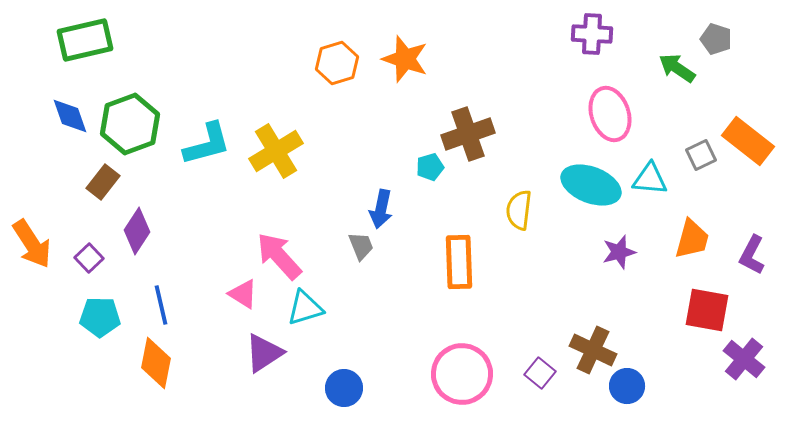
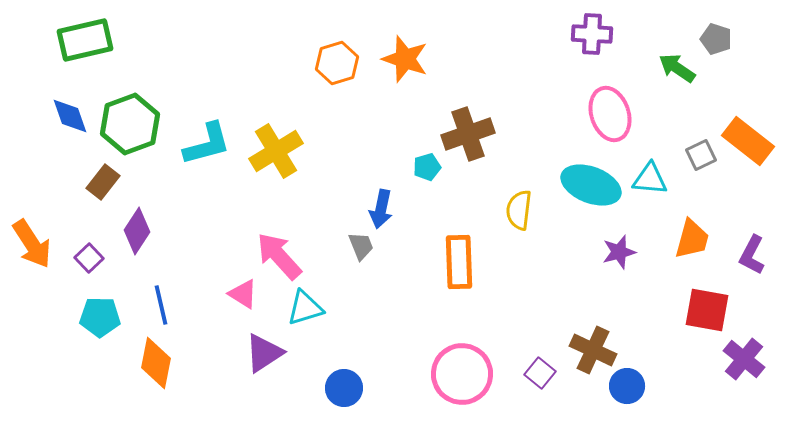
cyan pentagon at (430, 167): moved 3 px left
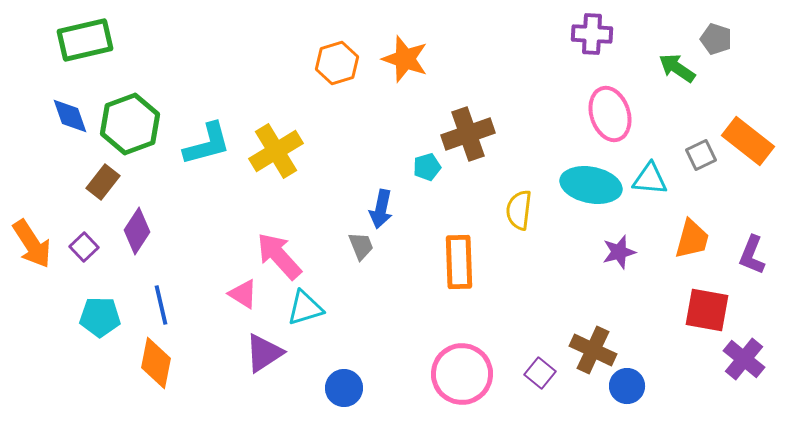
cyan ellipse at (591, 185): rotated 10 degrees counterclockwise
purple L-shape at (752, 255): rotated 6 degrees counterclockwise
purple square at (89, 258): moved 5 px left, 11 px up
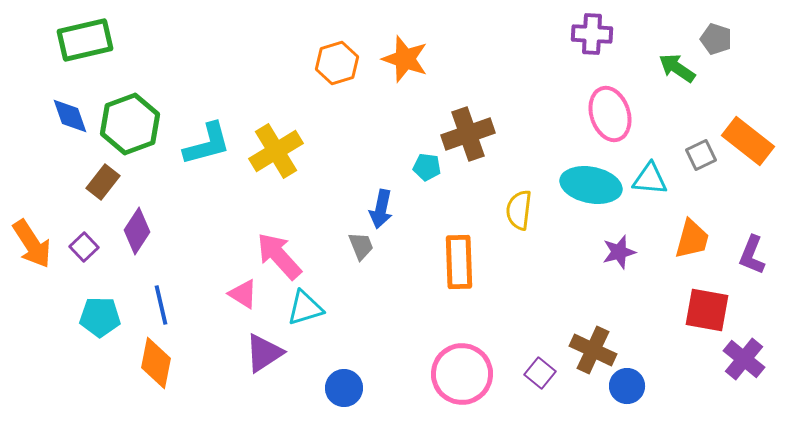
cyan pentagon at (427, 167): rotated 24 degrees clockwise
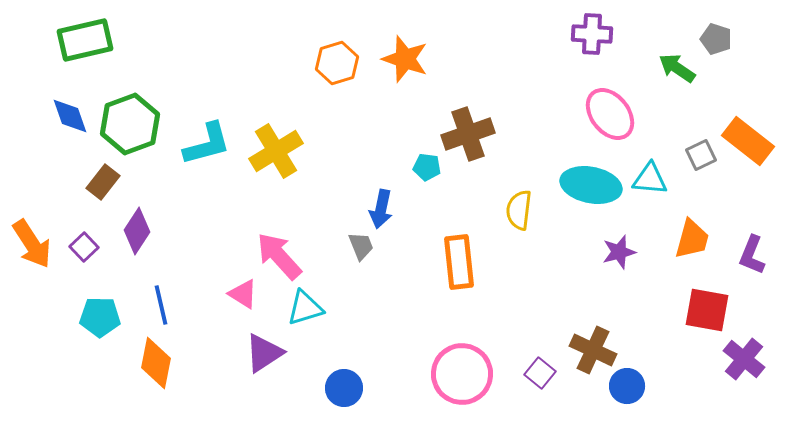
pink ellipse at (610, 114): rotated 20 degrees counterclockwise
orange rectangle at (459, 262): rotated 4 degrees counterclockwise
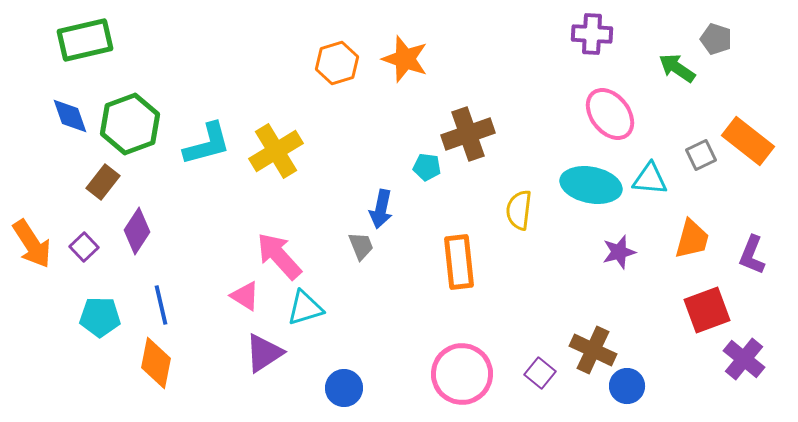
pink triangle at (243, 294): moved 2 px right, 2 px down
red square at (707, 310): rotated 30 degrees counterclockwise
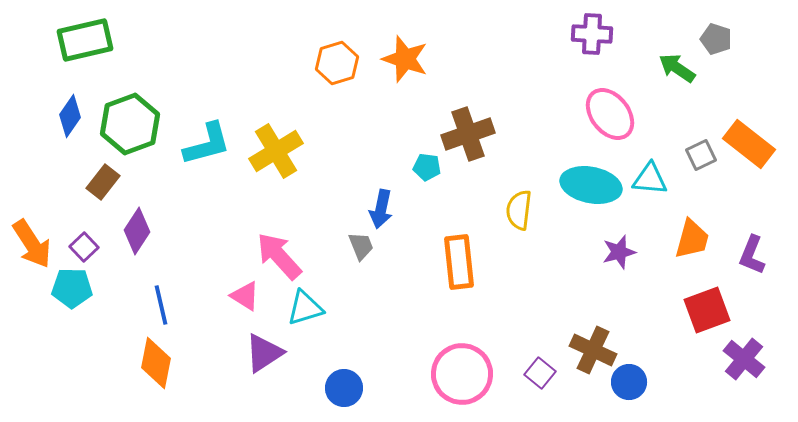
blue diamond at (70, 116): rotated 54 degrees clockwise
orange rectangle at (748, 141): moved 1 px right, 3 px down
cyan pentagon at (100, 317): moved 28 px left, 29 px up
blue circle at (627, 386): moved 2 px right, 4 px up
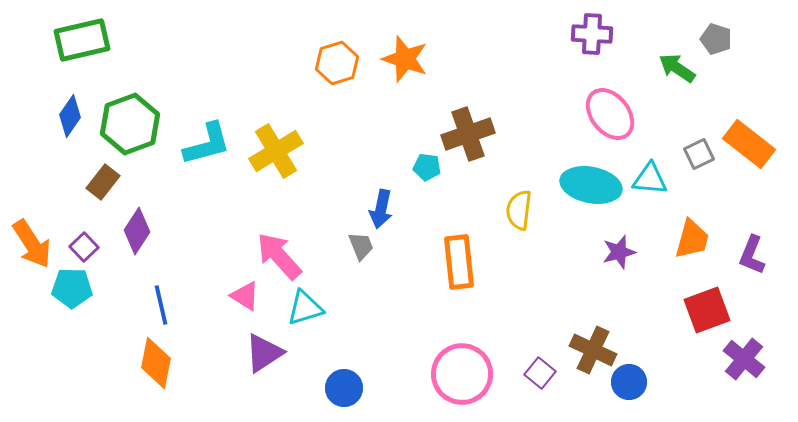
green rectangle at (85, 40): moved 3 px left
gray square at (701, 155): moved 2 px left, 1 px up
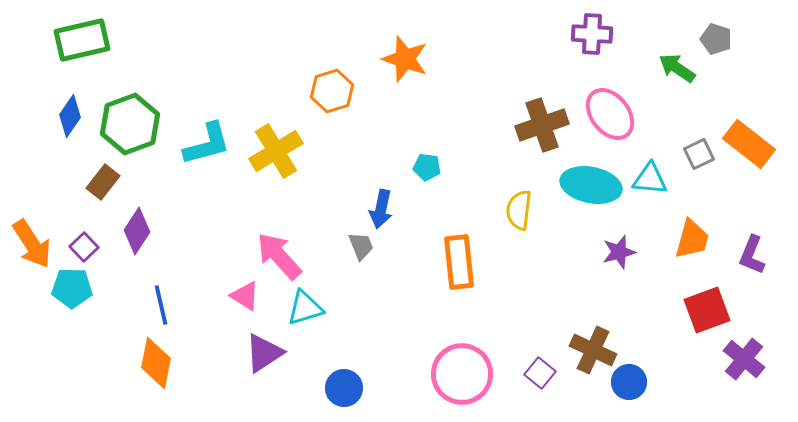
orange hexagon at (337, 63): moved 5 px left, 28 px down
brown cross at (468, 134): moved 74 px right, 9 px up
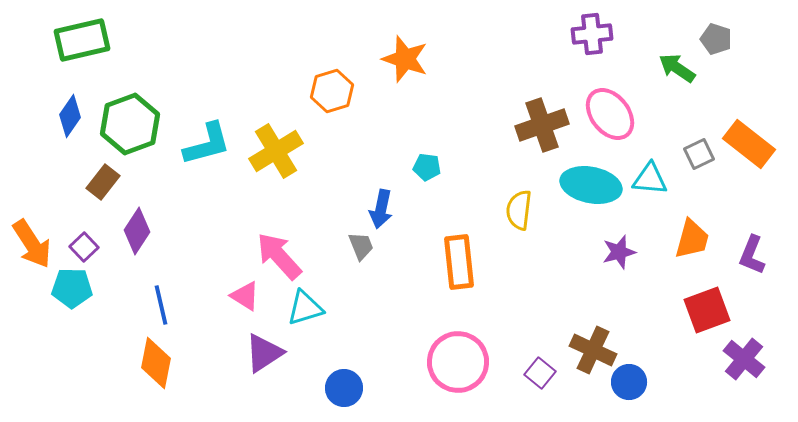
purple cross at (592, 34): rotated 9 degrees counterclockwise
pink circle at (462, 374): moved 4 px left, 12 px up
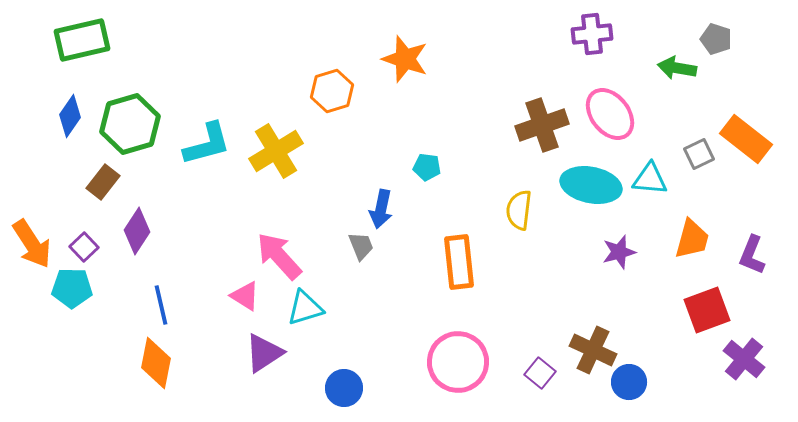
green arrow at (677, 68): rotated 24 degrees counterclockwise
green hexagon at (130, 124): rotated 4 degrees clockwise
orange rectangle at (749, 144): moved 3 px left, 5 px up
